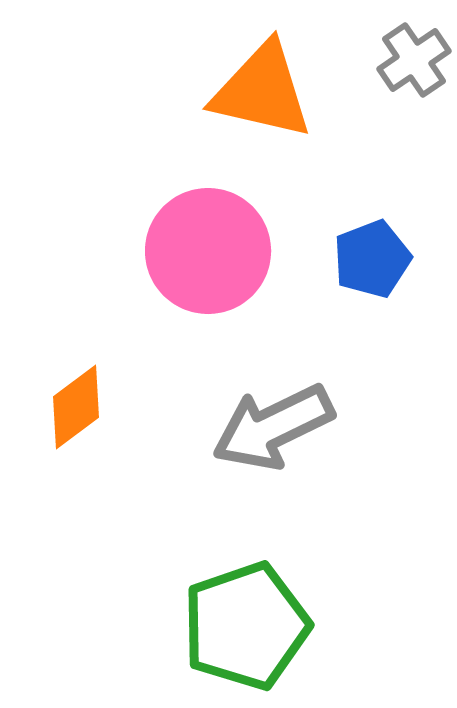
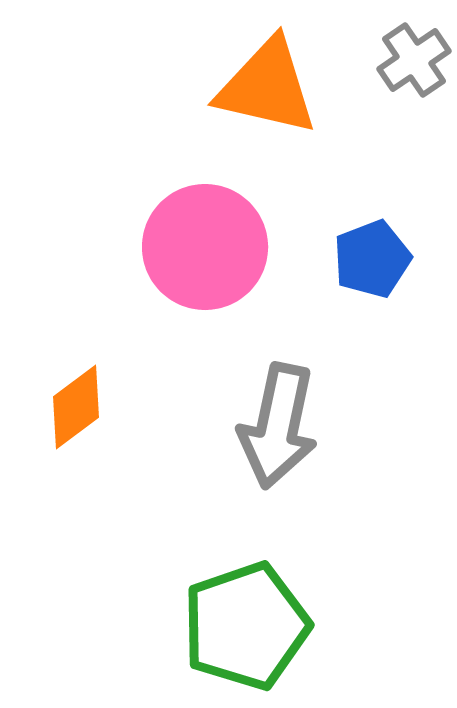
orange triangle: moved 5 px right, 4 px up
pink circle: moved 3 px left, 4 px up
gray arrow: moved 5 px right, 1 px up; rotated 52 degrees counterclockwise
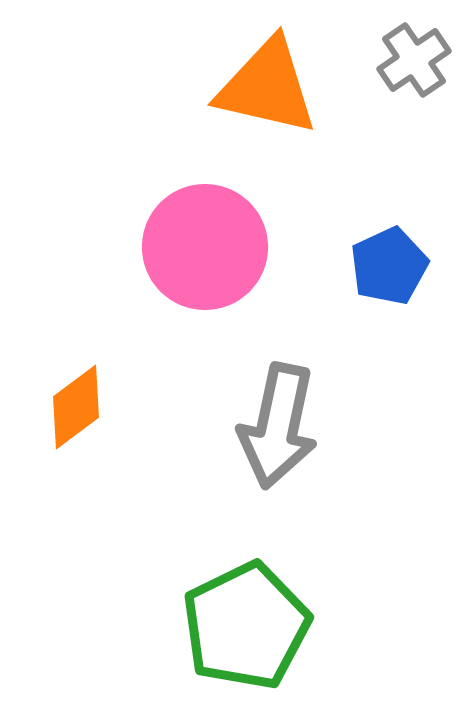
blue pentagon: moved 17 px right, 7 px down; rotated 4 degrees counterclockwise
green pentagon: rotated 7 degrees counterclockwise
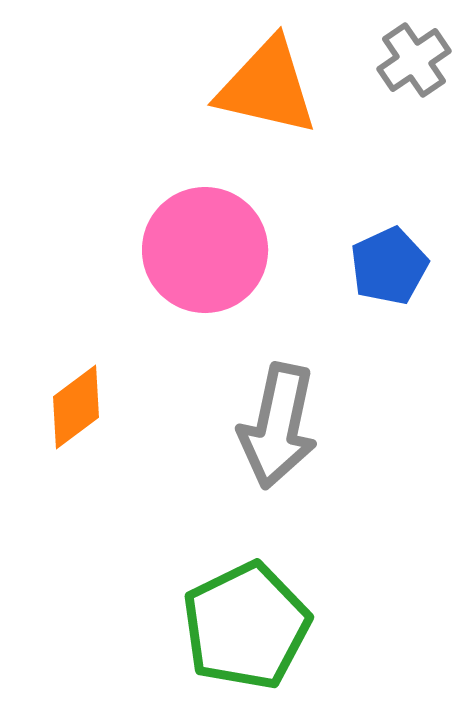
pink circle: moved 3 px down
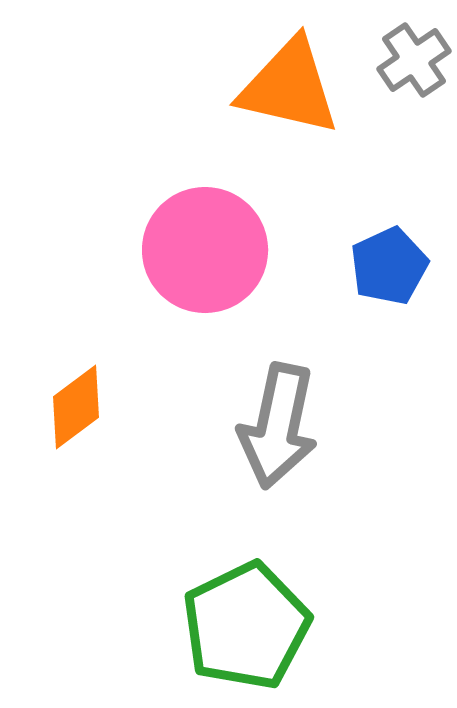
orange triangle: moved 22 px right
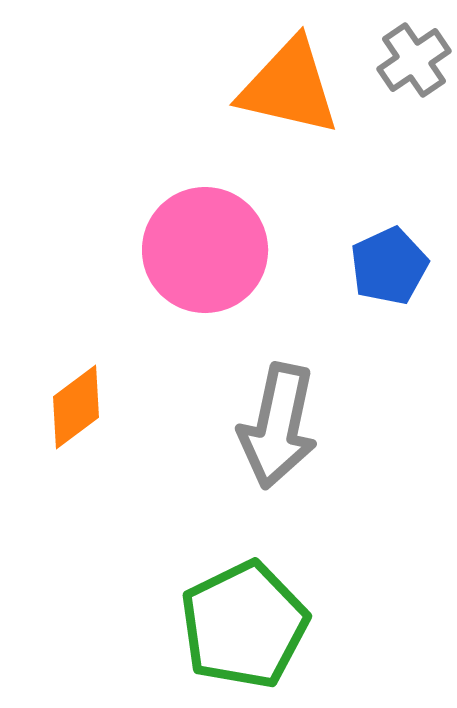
green pentagon: moved 2 px left, 1 px up
